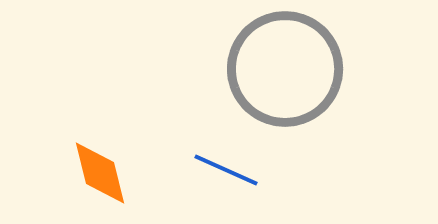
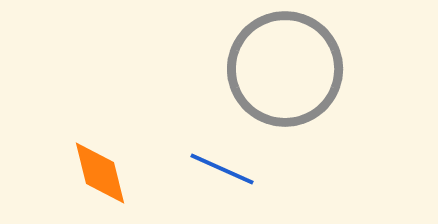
blue line: moved 4 px left, 1 px up
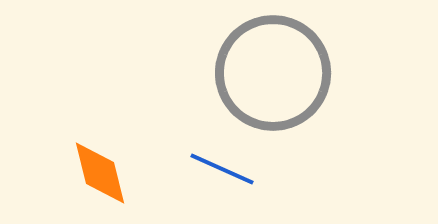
gray circle: moved 12 px left, 4 px down
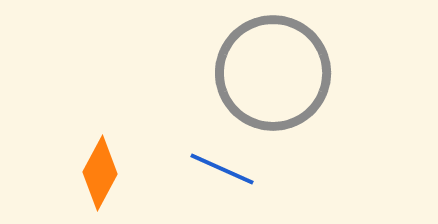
orange diamond: rotated 42 degrees clockwise
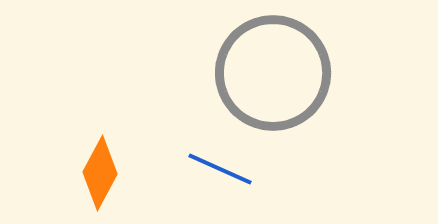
blue line: moved 2 px left
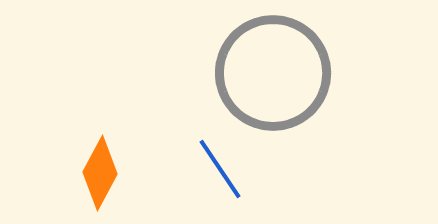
blue line: rotated 32 degrees clockwise
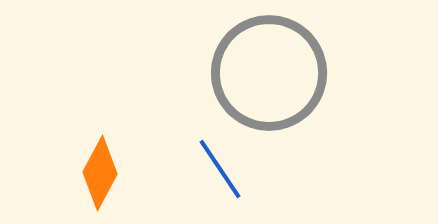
gray circle: moved 4 px left
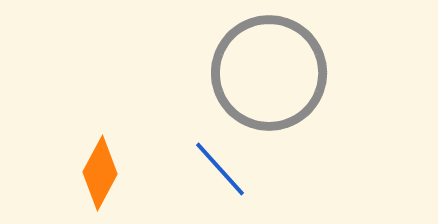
blue line: rotated 8 degrees counterclockwise
